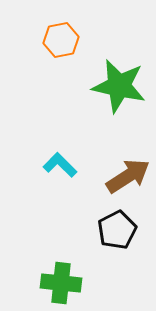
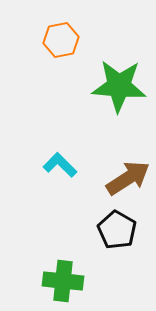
green star: rotated 8 degrees counterclockwise
brown arrow: moved 2 px down
black pentagon: rotated 15 degrees counterclockwise
green cross: moved 2 px right, 2 px up
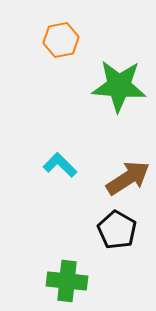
green cross: moved 4 px right
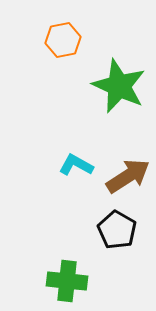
orange hexagon: moved 2 px right
green star: rotated 20 degrees clockwise
cyan L-shape: moved 16 px right; rotated 16 degrees counterclockwise
brown arrow: moved 2 px up
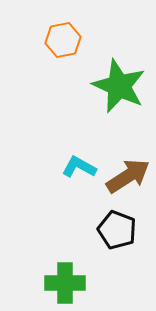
cyan L-shape: moved 3 px right, 2 px down
black pentagon: rotated 9 degrees counterclockwise
green cross: moved 2 px left, 2 px down; rotated 6 degrees counterclockwise
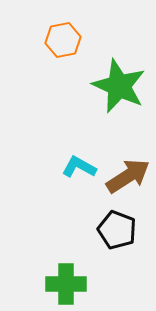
green cross: moved 1 px right, 1 px down
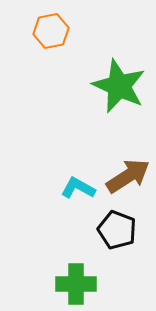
orange hexagon: moved 12 px left, 9 px up
cyan L-shape: moved 1 px left, 21 px down
green cross: moved 10 px right
